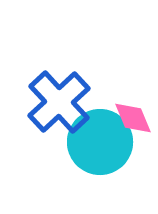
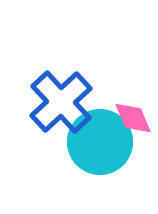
blue cross: moved 2 px right
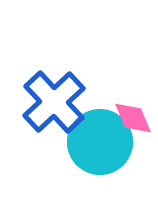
blue cross: moved 7 px left
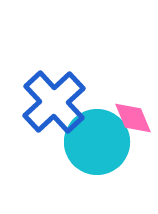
cyan circle: moved 3 px left
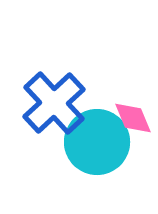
blue cross: moved 1 px down
